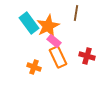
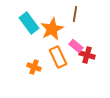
brown line: moved 1 px left, 1 px down
orange star: moved 4 px right, 3 px down
pink rectangle: moved 22 px right, 5 px down
red cross: moved 1 px up
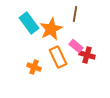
orange star: moved 1 px left
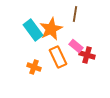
cyan rectangle: moved 4 px right, 7 px down
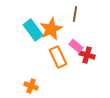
orange cross: moved 3 px left, 19 px down
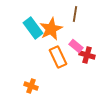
cyan rectangle: moved 2 px up
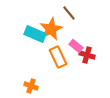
brown line: moved 6 px left, 1 px up; rotated 49 degrees counterclockwise
cyan rectangle: moved 2 px right, 6 px down; rotated 30 degrees counterclockwise
